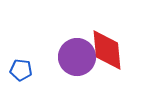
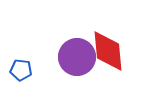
red diamond: moved 1 px right, 1 px down
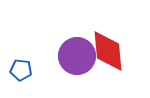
purple circle: moved 1 px up
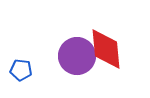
red diamond: moved 2 px left, 2 px up
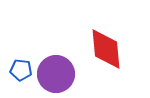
purple circle: moved 21 px left, 18 px down
